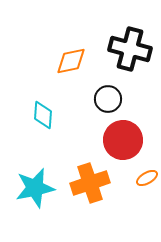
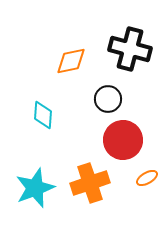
cyan star: rotated 9 degrees counterclockwise
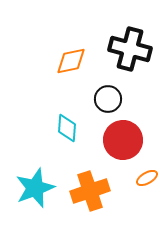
cyan diamond: moved 24 px right, 13 px down
orange cross: moved 8 px down
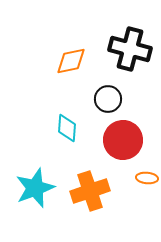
orange ellipse: rotated 35 degrees clockwise
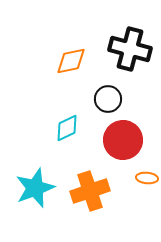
cyan diamond: rotated 60 degrees clockwise
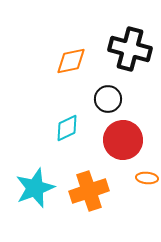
orange cross: moved 1 px left
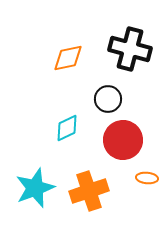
orange diamond: moved 3 px left, 3 px up
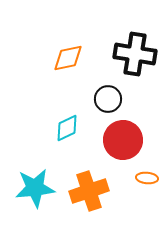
black cross: moved 5 px right, 5 px down; rotated 6 degrees counterclockwise
cyan star: rotated 15 degrees clockwise
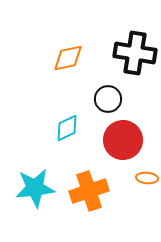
black cross: moved 1 px up
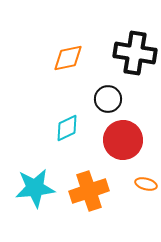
orange ellipse: moved 1 px left, 6 px down; rotated 10 degrees clockwise
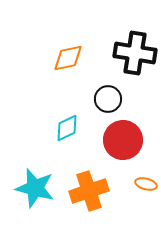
cyan star: rotated 21 degrees clockwise
